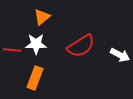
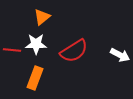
red semicircle: moved 7 px left, 5 px down
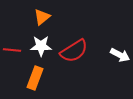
white star: moved 5 px right, 2 px down
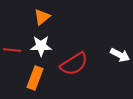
red semicircle: moved 13 px down
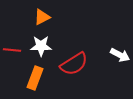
orange triangle: rotated 12 degrees clockwise
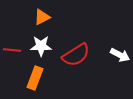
red semicircle: moved 2 px right, 9 px up
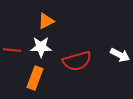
orange triangle: moved 4 px right, 4 px down
white star: moved 1 px down
red semicircle: moved 1 px right, 6 px down; rotated 16 degrees clockwise
